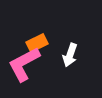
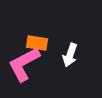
orange rectangle: rotated 35 degrees clockwise
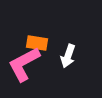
white arrow: moved 2 px left, 1 px down
